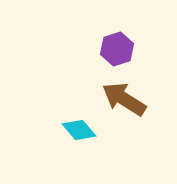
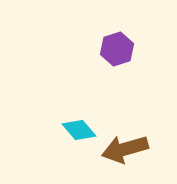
brown arrow: moved 1 px right, 50 px down; rotated 48 degrees counterclockwise
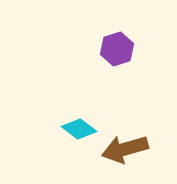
cyan diamond: moved 1 px up; rotated 12 degrees counterclockwise
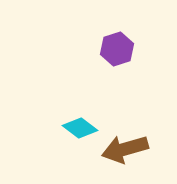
cyan diamond: moved 1 px right, 1 px up
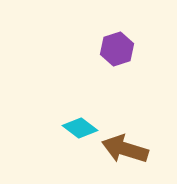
brown arrow: rotated 33 degrees clockwise
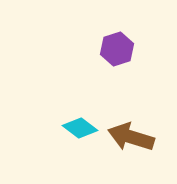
brown arrow: moved 6 px right, 12 px up
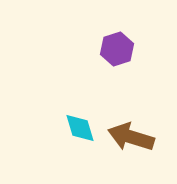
cyan diamond: rotated 36 degrees clockwise
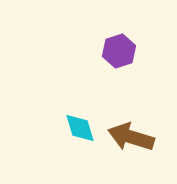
purple hexagon: moved 2 px right, 2 px down
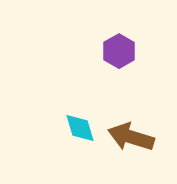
purple hexagon: rotated 12 degrees counterclockwise
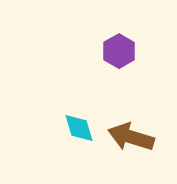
cyan diamond: moved 1 px left
